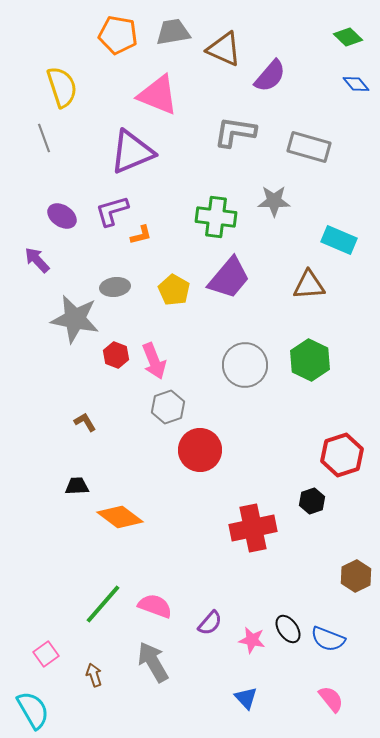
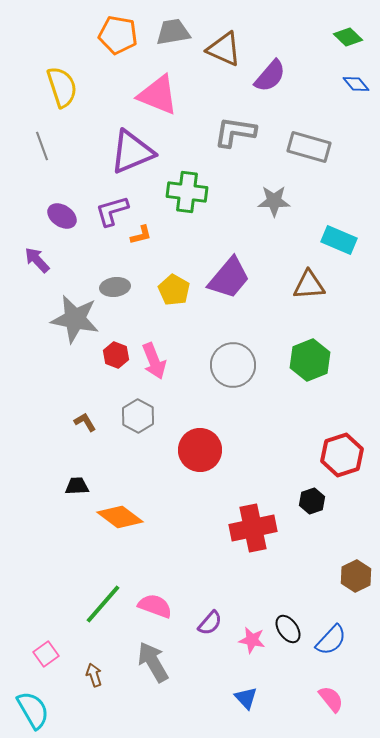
gray line at (44, 138): moved 2 px left, 8 px down
green cross at (216, 217): moved 29 px left, 25 px up
green hexagon at (310, 360): rotated 12 degrees clockwise
gray circle at (245, 365): moved 12 px left
gray hexagon at (168, 407): moved 30 px left, 9 px down; rotated 12 degrees counterclockwise
blue semicircle at (328, 639): moved 3 px right, 1 px down; rotated 68 degrees counterclockwise
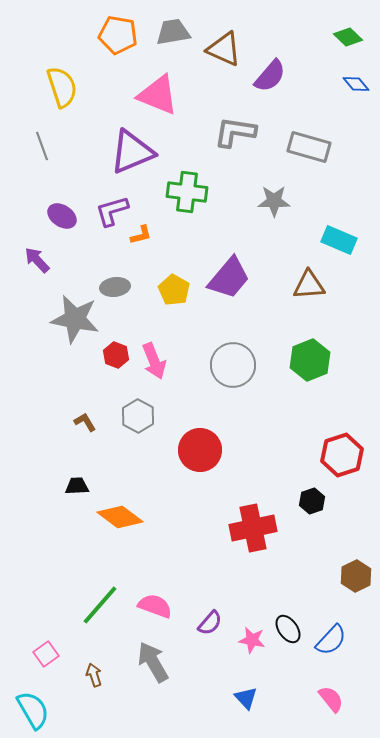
green line at (103, 604): moved 3 px left, 1 px down
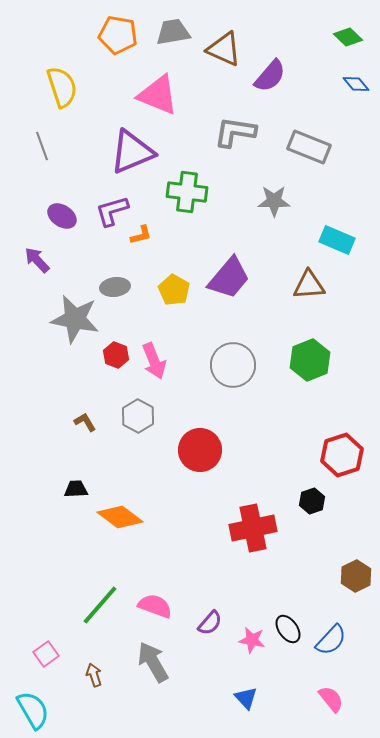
gray rectangle at (309, 147): rotated 6 degrees clockwise
cyan rectangle at (339, 240): moved 2 px left
black trapezoid at (77, 486): moved 1 px left, 3 px down
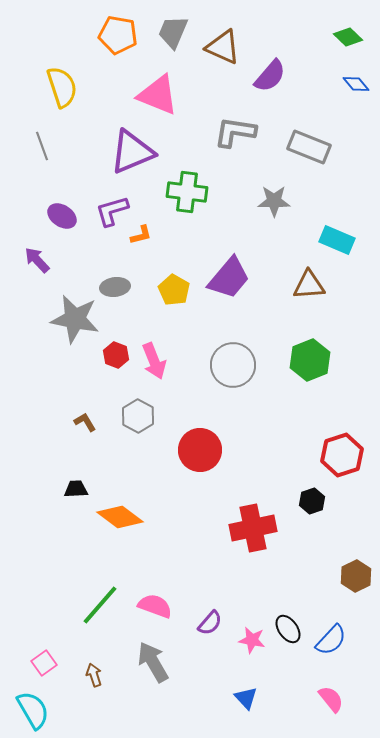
gray trapezoid at (173, 32): rotated 57 degrees counterclockwise
brown triangle at (224, 49): moved 1 px left, 2 px up
pink square at (46, 654): moved 2 px left, 9 px down
